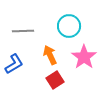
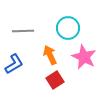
cyan circle: moved 1 px left, 2 px down
pink star: rotated 10 degrees counterclockwise
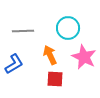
red square: moved 1 px up; rotated 36 degrees clockwise
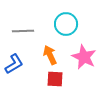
cyan circle: moved 2 px left, 4 px up
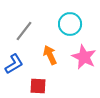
cyan circle: moved 4 px right
gray line: moved 1 px right; rotated 50 degrees counterclockwise
red square: moved 17 px left, 7 px down
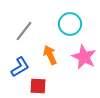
blue L-shape: moved 6 px right, 3 px down
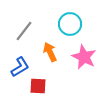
orange arrow: moved 3 px up
